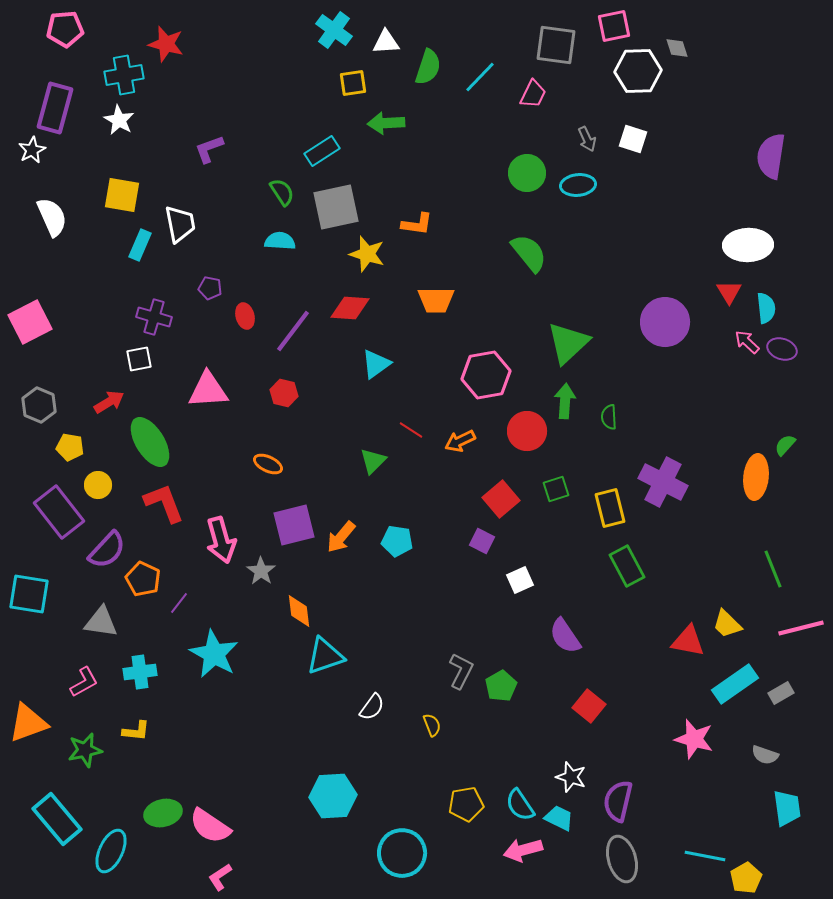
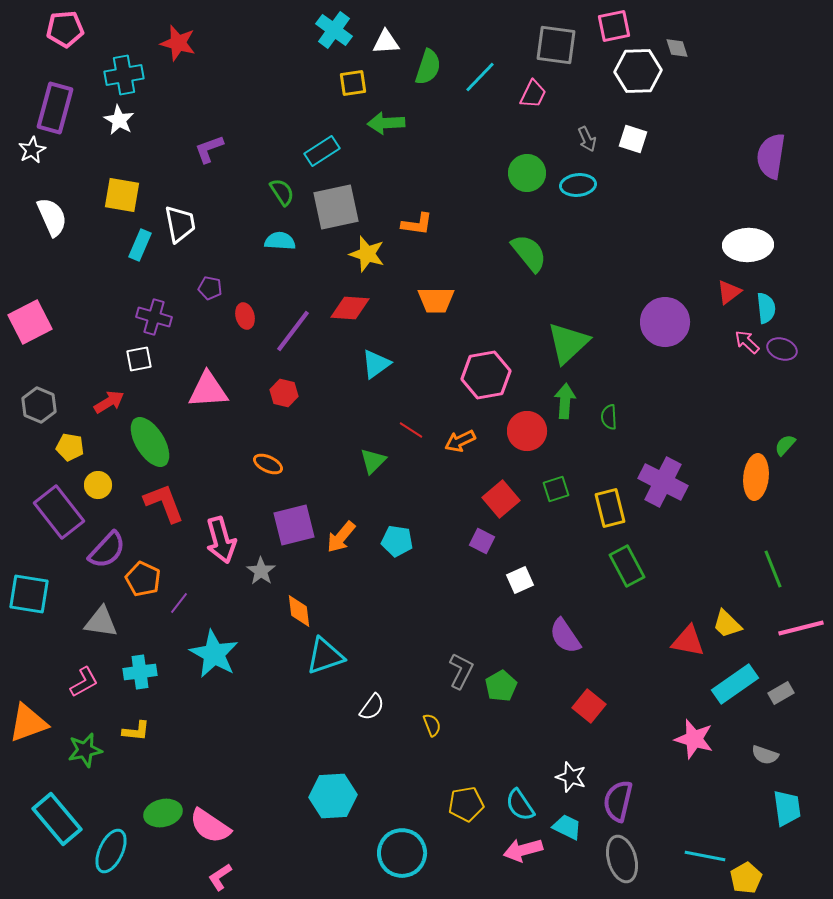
red star at (166, 44): moved 12 px right, 1 px up
red triangle at (729, 292): rotated 24 degrees clockwise
cyan trapezoid at (559, 818): moved 8 px right, 9 px down
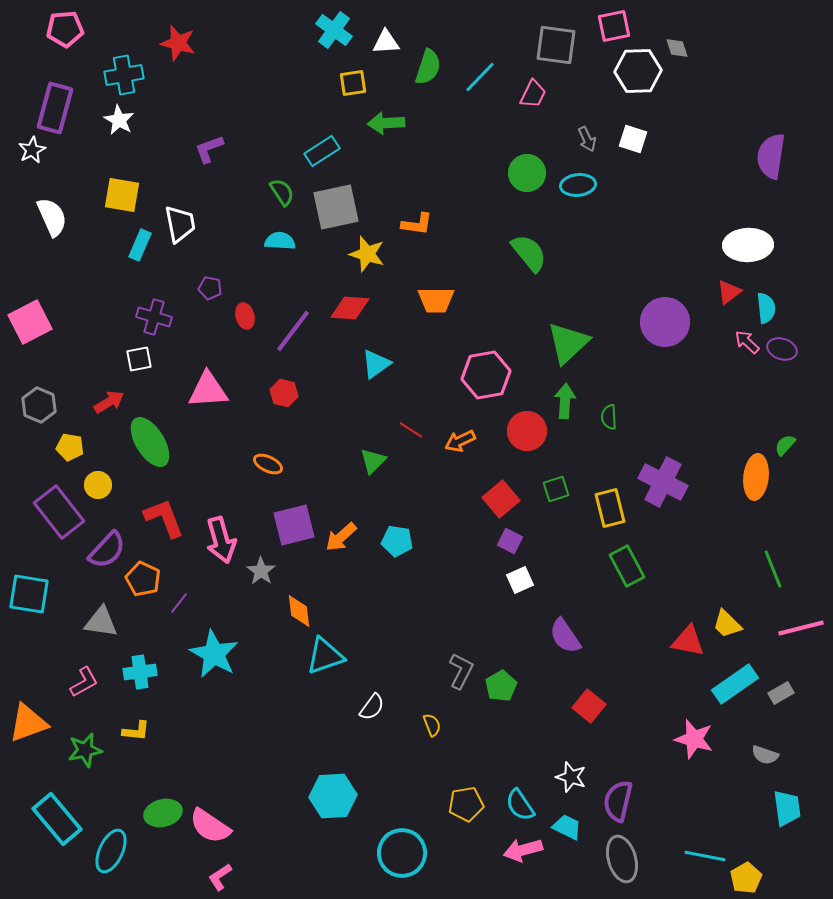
red L-shape at (164, 503): moved 15 px down
orange arrow at (341, 537): rotated 8 degrees clockwise
purple square at (482, 541): moved 28 px right
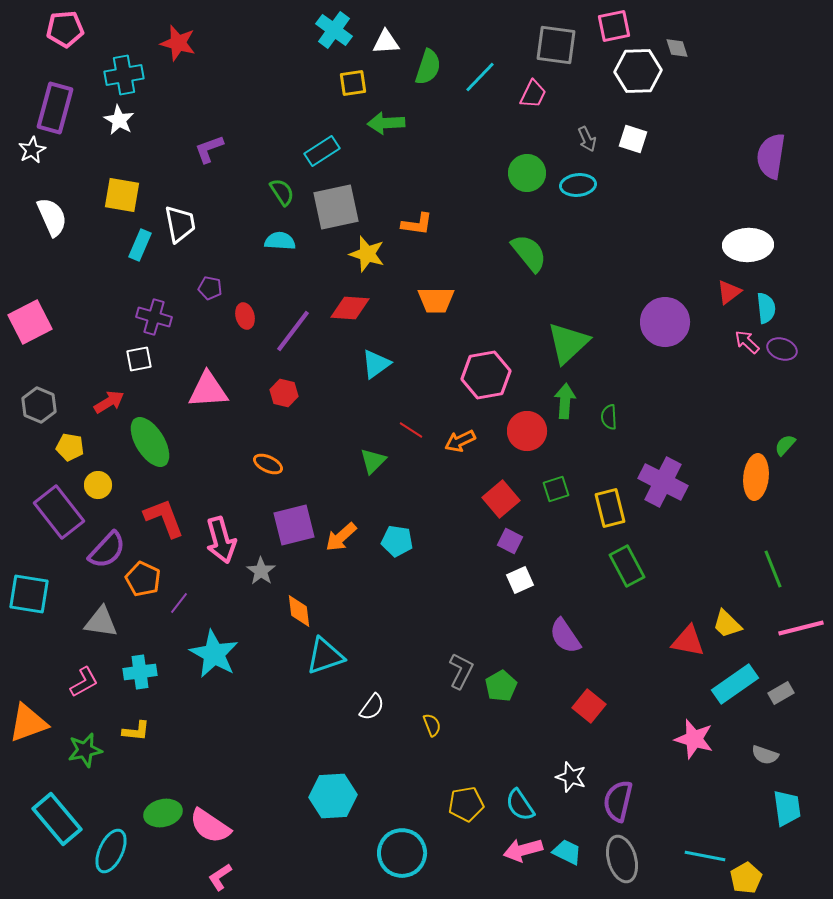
cyan trapezoid at (567, 827): moved 25 px down
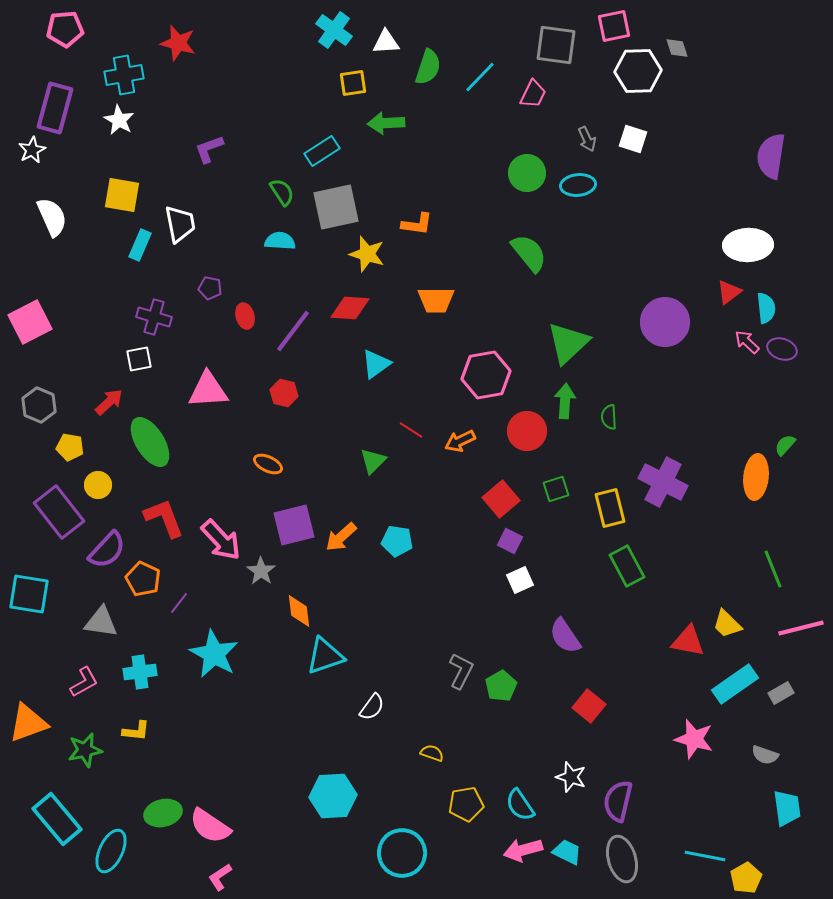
red arrow at (109, 402): rotated 12 degrees counterclockwise
pink arrow at (221, 540): rotated 27 degrees counterclockwise
yellow semicircle at (432, 725): moved 28 px down; rotated 50 degrees counterclockwise
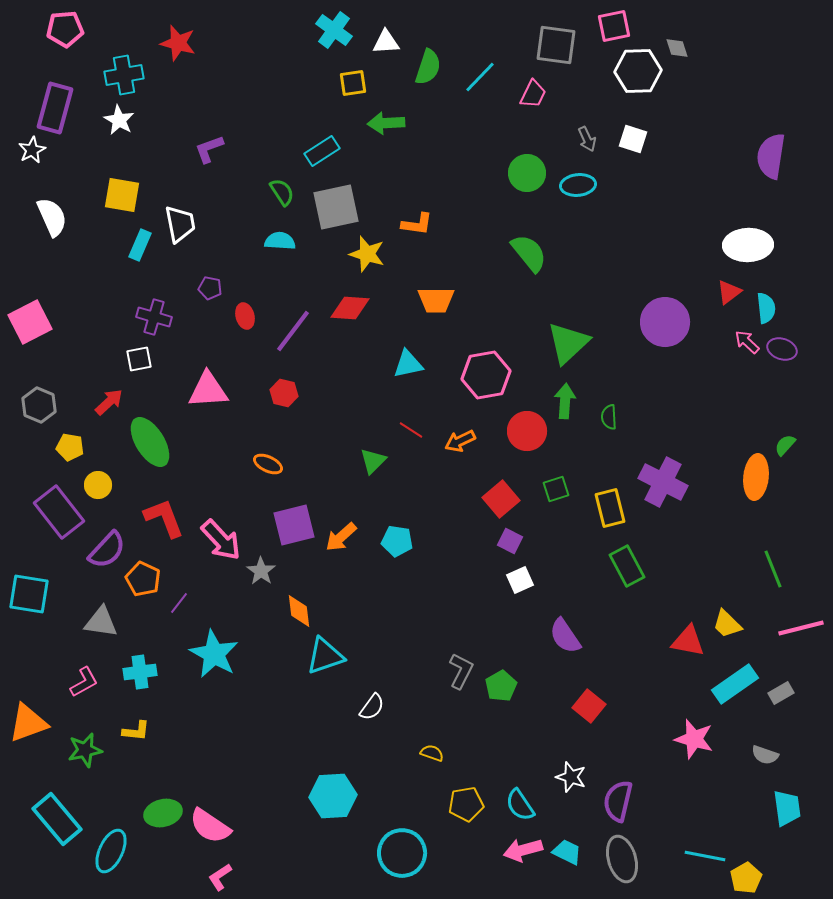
cyan triangle at (376, 364): moved 32 px right; rotated 24 degrees clockwise
